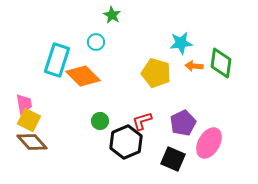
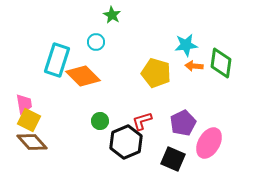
cyan star: moved 5 px right, 2 px down
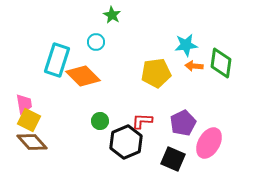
yellow pentagon: rotated 24 degrees counterclockwise
red L-shape: rotated 20 degrees clockwise
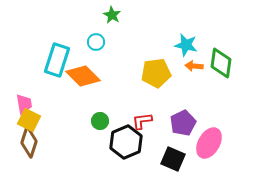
cyan star: rotated 20 degrees clockwise
red L-shape: rotated 10 degrees counterclockwise
brown diamond: moved 3 px left; rotated 60 degrees clockwise
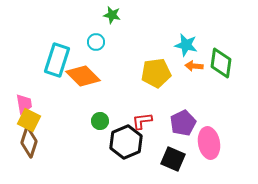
green star: rotated 18 degrees counterclockwise
pink ellipse: rotated 40 degrees counterclockwise
